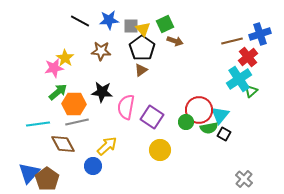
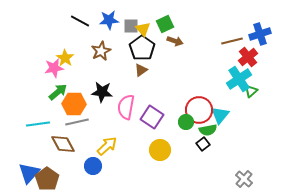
brown star: rotated 30 degrees counterclockwise
green semicircle: moved 1 px left, 2 px down
black square: moved 21 px left, 10 px down; rotated 24 degrees clockwise
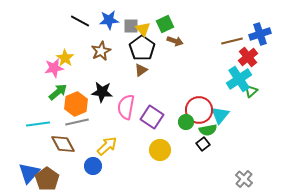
orange hexagon: moved 2 px right; rotated 25 degrees counterclockwise
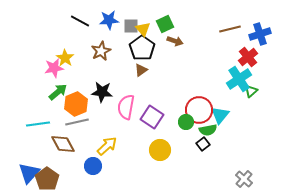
brown line: moved 2 px left, 12 px up
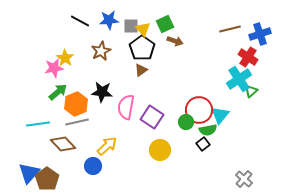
red cross: rotated 18 degrees counterclockwise
brown diamond: rotated 15 degrees counterclockwise
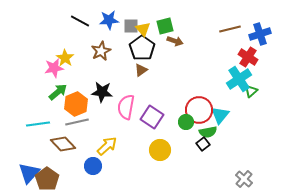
green square: moved 2 px down; rotated 12 degrees clockwise
green semicircle: moved 2 px down
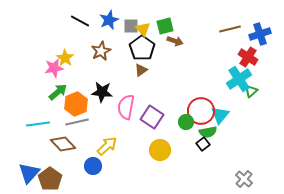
blue star: rotated 18 degrees counterclockwise
red circle: moved 2 px right, 1 px down
brown pentagon: moved 3 px right
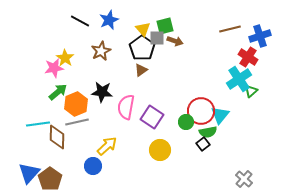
gray square: moved 26 px right, 12 px down
blue cross: moved 2 px down
brown diamond: moved 6 px left, 7 px up; rotated 45 degrees clockwise
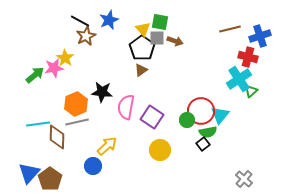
green square: moved 5 px left, 4 px up; rotated 24 degrees clockwise
brown star: moved 15 px left, 15 px up
red cross: rotated 18 degrees counterclockwise
green arrow: moved 23 px left, 17 px up
green circle: moved 1 px right, 2 px up
